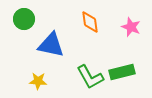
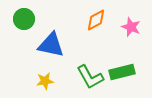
orange diamond: moved 6 px right, 2 px up; rotated 70 degrees clockwise
yellow star: moved 7 px right; rotated 12 degrees counterclockwise
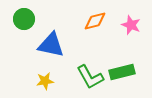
orange diamond: moved 1 px left, 1 px down; rotated 15 degrees clockwise
pink star: moved 2 px up
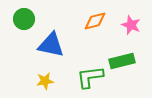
green rectangle: moved 11 px up
green L-shape: rotated 112 degrees clockwise
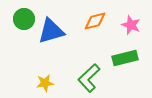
blue triangle: moved 14 px up; rotated 28 degrees counterclockwise
green rectangle: moved 3 px right, 3 px up
green L-shape: moved 1 px left, 1 px down; rotated 36 degrees counterclockwise
yellow star: moved 2 px down
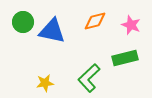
green circle: moved 1 px left, 3 px down
blue triangle: moved 1 px right; rotated 28 degrees clockwise
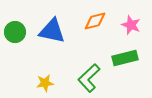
green circle: moved 8 px left, 10 px down
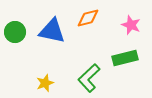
orange diamond: moved 7 px left, 3 px up
yellow star: rotated 12 degrees counterclockwise
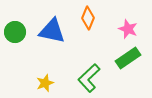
orange diamond: rotated 55 degrees counterclockwise
pink star: moved 3 px left, 4 px down
green rectangle: moved 3 px right; rotated 20 degrees counterclockwise
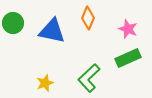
green circle: moved 2 px left, 9 px up
green rectangle: rotated 10 degrees clockwise
